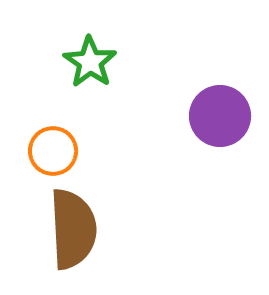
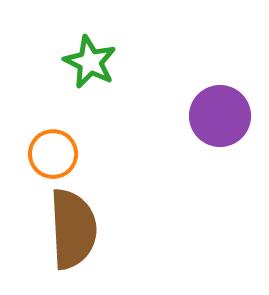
green star: rotated 8 degrees counterclockwise
orange circle: moved 3 px down
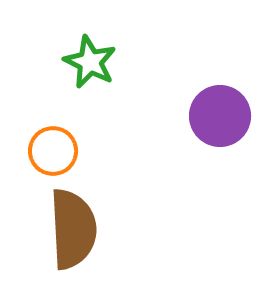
orange circle: moved 3 px up
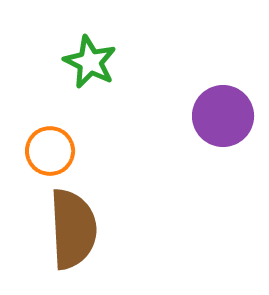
purple circle: moved 3 px right
orange circle: moved 3 px left
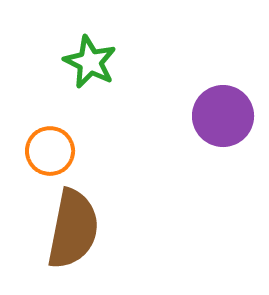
brown semicircle: rotated 14 degrees clockwise
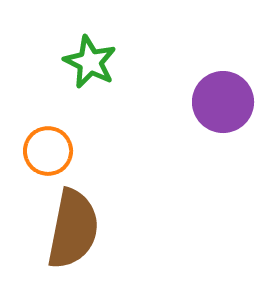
purple circle: moved 14 px up
orange circle: moved 2 px left
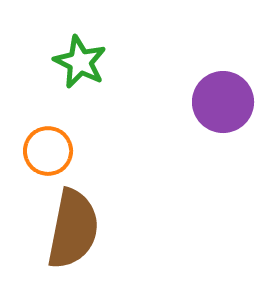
green star: moved 10 px left
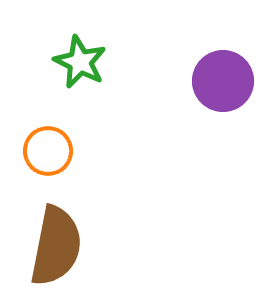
purple circle: moved 21 px up
brown semicircle: moved 17 px left, 17 px down
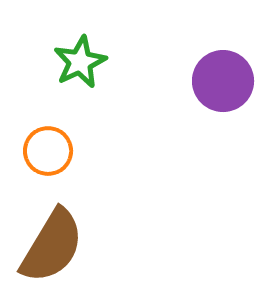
green star: rotated 20 degrees clockwise
brown semicircle: moved 4 px left; rotated 20 degrees clockwise
